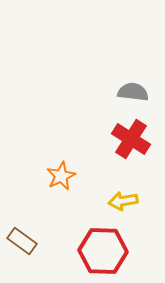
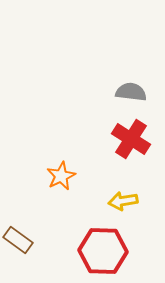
gray semicircle: moved 2 px left
brown rectangle: moved 4 px left, 1 px up
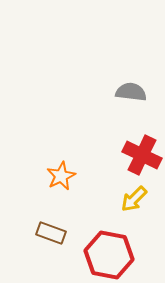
red cross: moved 11 px right, 16 px down; rotated 6 degrees counterclockwise
yellow arrow: moved 11 px right, 2 px up; rotated 36 degrees counterclockwise
brown rectangle: moved 33 px right, 7 px up; rotated 16 degrees counterclockwise
red hexagon: moved 6 px right, 4 px down; rotated 9 degrees clockwise
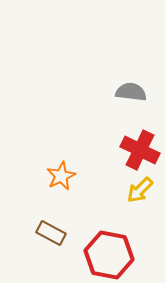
red cross: moved 2 px left, 5 px up
yellow arrow: moved 6 px right, 9 px up
brown rectangle: rotated 8 degrees clockwise
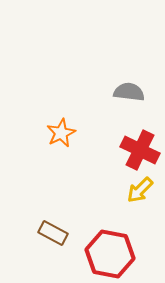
gray semicircle: moved 2 px left
orange star: moved 43 px up
brown rectangle: moved 2 px right
red hexagon: moved 1 px right, 1 px up
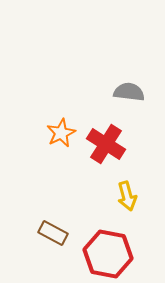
red cross: moved 34 px left, 6 px up; rotated 6 degrees clockwise
yellow arrow: moved 13 px left, 6 px down; rotated 60 degrees counterclockwise
red hexagon: moved 2 px left
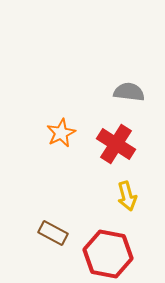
red cross: moved 10 px right
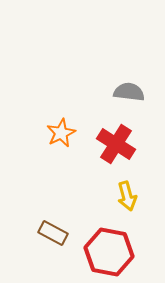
red hexagon: moved 1 px right, 2 px up
